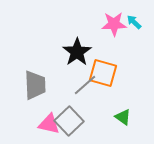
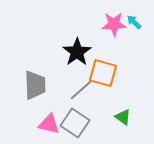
gray line: moved 4 px left, 5 px down
gray square: moved 6 px right, 2 px down; rotated 12 degrees counterclockwise
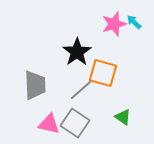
pink star: rotated 15 degrees counterclockwise
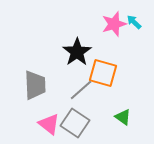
pink triangle: rotated 25 degrees clockwise
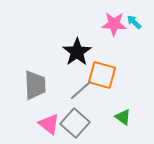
pink star: rotated 20 degrees clockwise
orange square: moved 1 px left, 2 px down
gray square: rotated 8 degrees clockwise
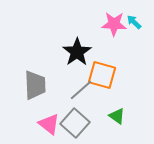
green triangle: moved 6 px left, 1 px up
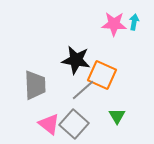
cyan arrow: rotated 56 degrees clockwise
black star: moved 1 px left, 8 px down; rotated 28 degrees counterclockwise
orange square: rotated 8 degrees clockwise
gray line: moved 2 px right
green triangle: rotated 24 degrees clockwise
gray square: moved 1 px left, 1 px down
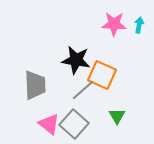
cyan arrow: moved 5 px right, 3 px down
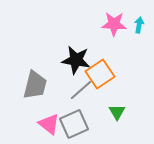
orange square: moved 2 px left, 1 px up; rotated 32 degrees clockwise
gray trapezoid: rotated 16 degrees clockwise
gray line: moved 2 px left
green triangle: moved 4 px up
gray square: rotated 24 degrees clockwise
